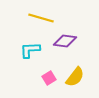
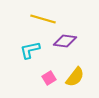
yellow line: moved 2 px right, 1 px down
cyan L-shape: rotated 10 degrees counterclockwise
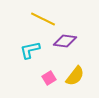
yellow line: rotated 10 degrees clockwise
yellow semicircle: moved 1 px up
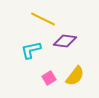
cyan L-shape: moved 1 px right
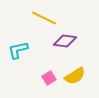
yellow line: moved 1 px right, 1 px up
cyan L-shape: moved 13 px left
yellow semicircle: rotated 20 degrees clockwise
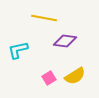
yellow line: rotated 15 degrees counterclockwise
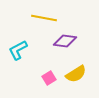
cyan L-shape: rotated 15 degrees counterclockwise
yellow semicircle: moved 1 px right, 2 px up
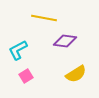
pink square: moved 23 px left, 2 px up
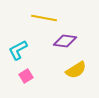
yellow semicircle: moved 4 px up
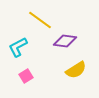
yellow line: moved 4 px left, 2 px down; rotated 25 degrees clockwise
cyan L-shape: moved 3 px up
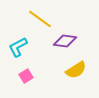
yellow line: moved 1 px up
